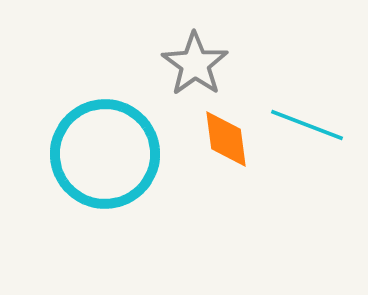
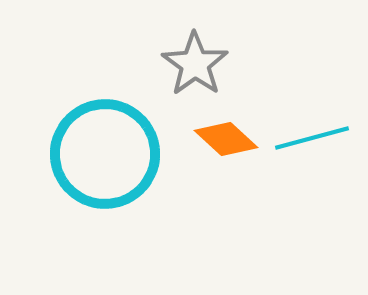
cyan line: moved 5 px right, 13 px down; rotated 36 degrees counterclockwise
orange diamond: rotated 40 degrees counterclockwise
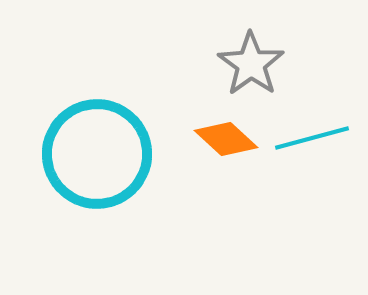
gray star: moved 56 px right
cyan circle: moved 8 px left
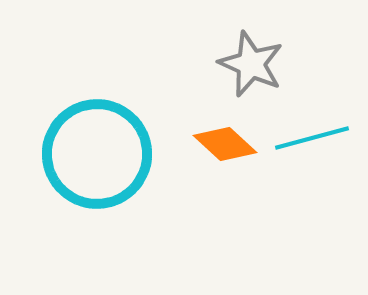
gray star: rotated 12 degrees counterclockwise
orange diamond: moved 1 px left, 5 px down
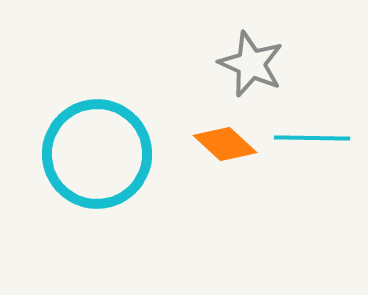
cyan line: rotated 16 degrees clockwise
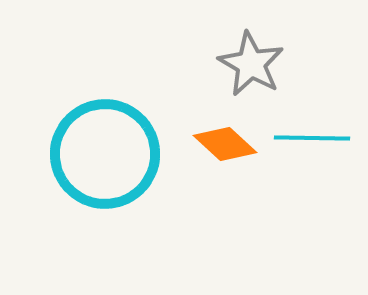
gray star: rotated 6 degrees clockwise
cyan circle: moved 8 px right
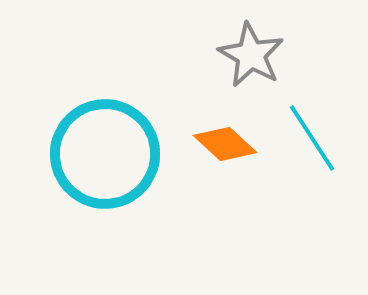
gray star: moved 9 px up
cyan line: rotated 56 degrees clockwise
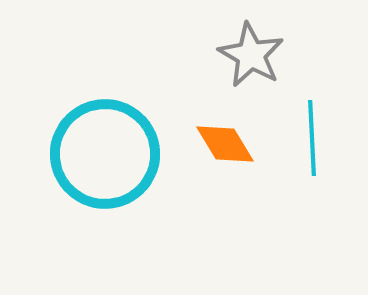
cyan line: rotated 30 degrees clockwise
orange diamond: rotated 16 degrees clockwise
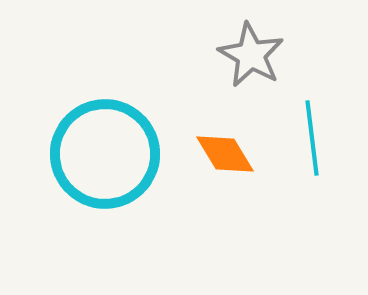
cyan line: rotated 4 degrees counterclockwise
orange diamond: moved 10 px down
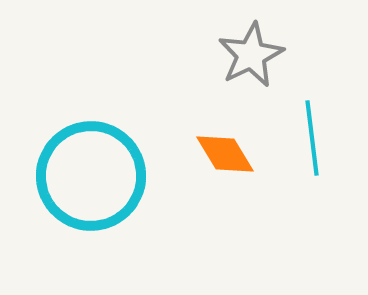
gray star: rotated 16 degrees clockwise
cyan circle: moved 14 px left, 22 px down
